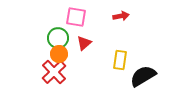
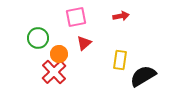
pink square: rotated 20 degrees counterclockwise
green circle: moved 20 px left
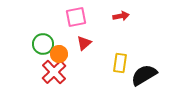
green circle: moved 5 px right, 6 px down
yellow rectangle: moved 3 px down
black semicircle: moved 1 px right, 1 px up
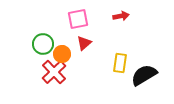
pink square: moved 2 px right, 2 px down
orange circle: moved 3 px right
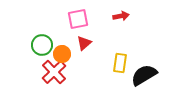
green circle: moved 1 px left, 1 px down
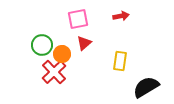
yellow rectangle: moved 2 px up
black semicircle: moved 2 px right, 12 px down
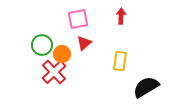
red arrow: rotated 77 degrees counterclockwise
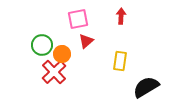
red triangle: moved 2 px right, 2 px up
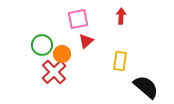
black semicircle: rotated 72 degrees clockwise
